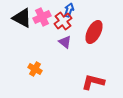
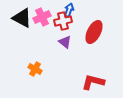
red cross: rotated 24 degrees clockwise
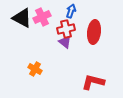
blue arrow: moved 2 px right, 1 px down
red cross: moved 3 px right, 8 px down
red ellipse: rotated 20 degrees counterclockwise
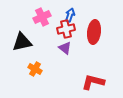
blue arrow: moved 1 px left, 4 px down
black triangle: moved 24 px down; rotated 40 degrees counterclockwise
purple triangle: moved 6 px down
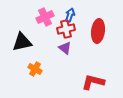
pink cross: moved 3 px right
red ellipse: moved 4 px right, 1 px up
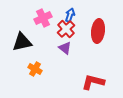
pink cross: moved 2 px left, 1 px down
red cross: rotated 30 degrees counterclockwise
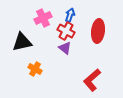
red cross: moved 2 px down; rotated 18 degrees counterclockwise
red L-shape: moved 1 px left, 2 px up; rotated 55 degrees counterclockwise
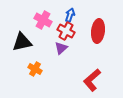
pink cross: moved 2 px down; rotated 36 degrees counterclockwise
purple triangle: moved 4 px left; rotated 40 degrees clockwise
